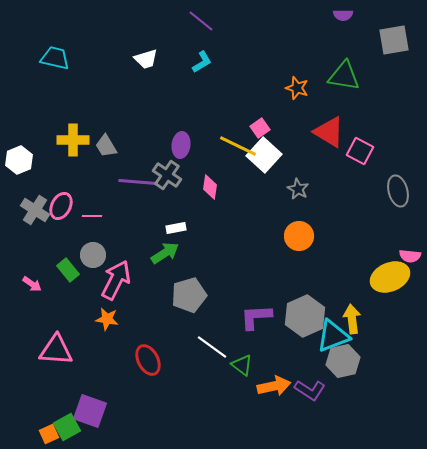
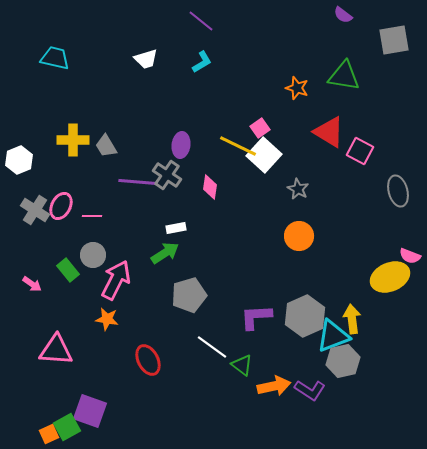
purple semicircle at (343, 15): rotated 36 degrees clockwise
pink semicircle at (410, 256): rotated 15 degrees clockwise
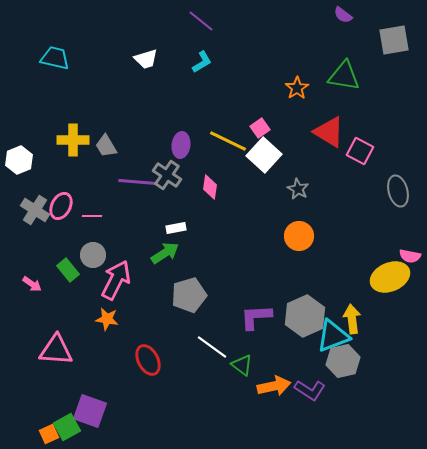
orange star at (297, 88): rotated 20 degrees clockwise
yellow line at (238, 146): moved 10 px left, 5 px up
pink semicircle at (410, 256): rotated 10 degrees counterclockwise
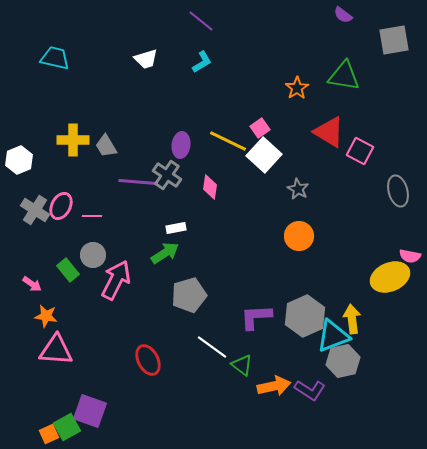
orange star at (107, 319): moved 61 px left, 3 px up
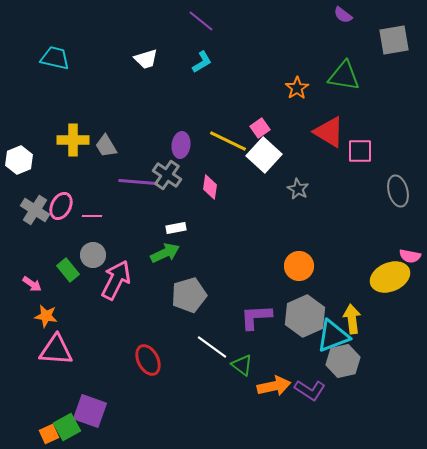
pink square at (360, 151): rotated 28 degrees counterclockwise
orange circle at (299, 236): moved 30 px down
green arrow at (165, 253): rotated 8 degrees clockwise
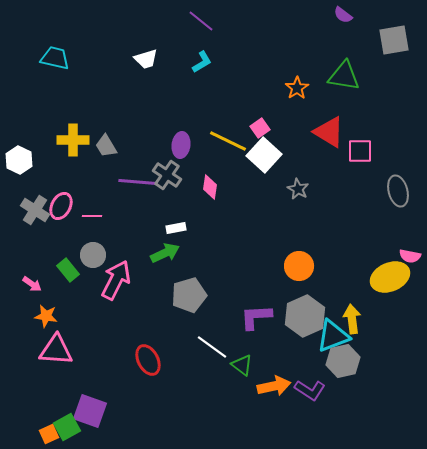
white hexagon at (19, 160): rotated 12 degrees counterclockwise
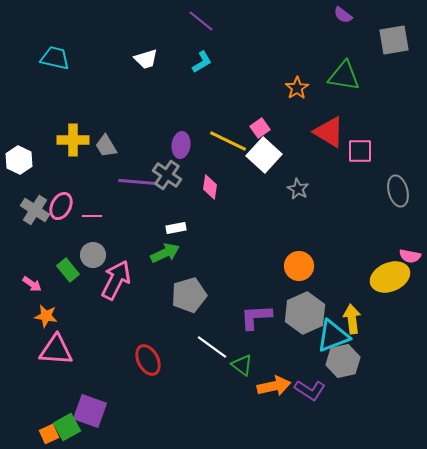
gray hexagon at (305, 316): moved 3 px up
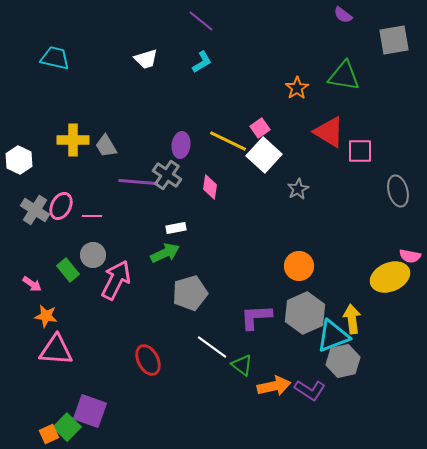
gray star at (298, 189): rotated 15 degrees clockwise
gray pentagon at (189, 295): moved 1 px right, 2 px up
green square at (67, 427): rotated 16 degrees counterclockwise
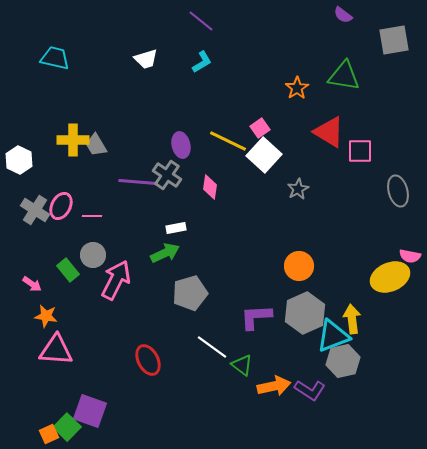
purple ellipse at (181, 145): rotated 20 degrees counterclockwise
gray trapezoid at (106, 146): moved 10 px left, 1 px up
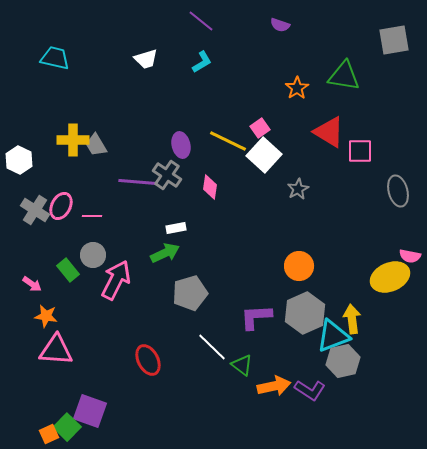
purple semicircle at (343, 15): moved 63 px left, 10 px down; rotated 18 degrees counterclockwise
white line at (212, 347): rotated 8 degrees clockwise
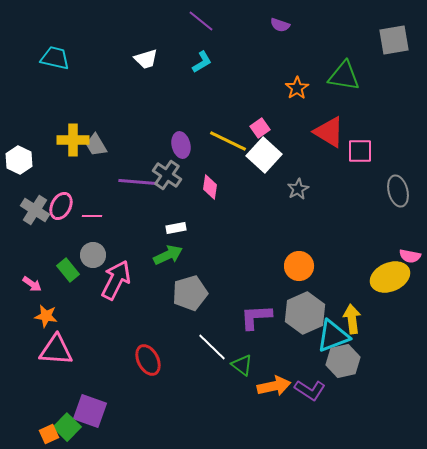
green arrow at (165, 253): moved 3 px right, 2 px down
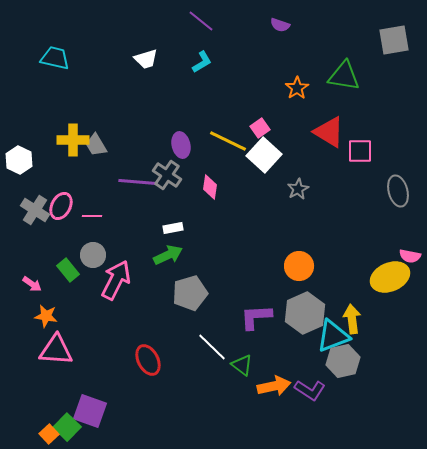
white rectangle at (176, 228): moved 3 px left
orange square at (49, 434): rotated 18 degrees counterclockwise
